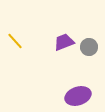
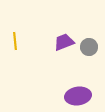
yellow line: rotated 36 degrees clockwise
purple ellipse: rotated 10 degrees clockwise
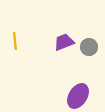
purple ellipse: rotated 50 degrees counterclockwise
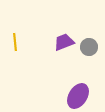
yellow line: moved 1 px down
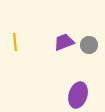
gray circle: moved 2 px up
purple ellipse: moved 1 px up; rotated 15 degrees counterclockwise
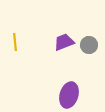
purple ellipse: moved 9 px left
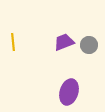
yellow line: moved 2 px left
purple ellipse: moved 3 px up
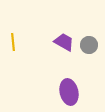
purple trapezoid: rotated 50 degrees clockwise
purple ellipse: rotated 30 degrees counterclockwise
